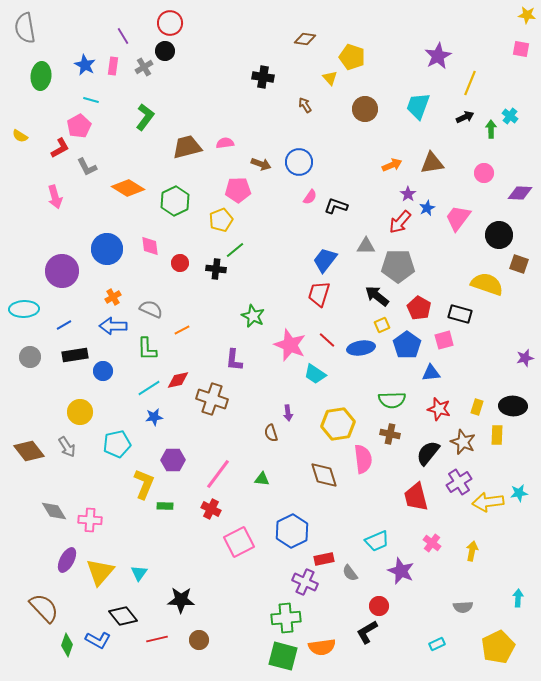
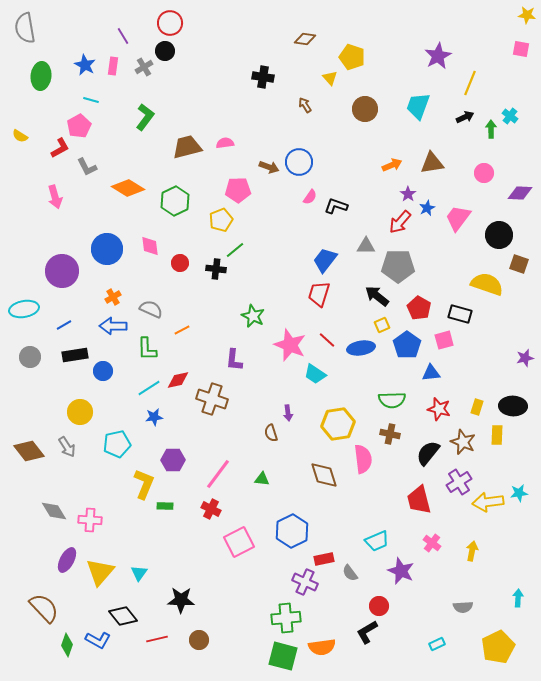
brown arrow at (261, 164): moved 8 px right, 3 px down
cyan ellipse at (24, 309): rotated 8 degrees counterclockwise
red trapezoid at (416, 497): moved 3 px right, 3 px down
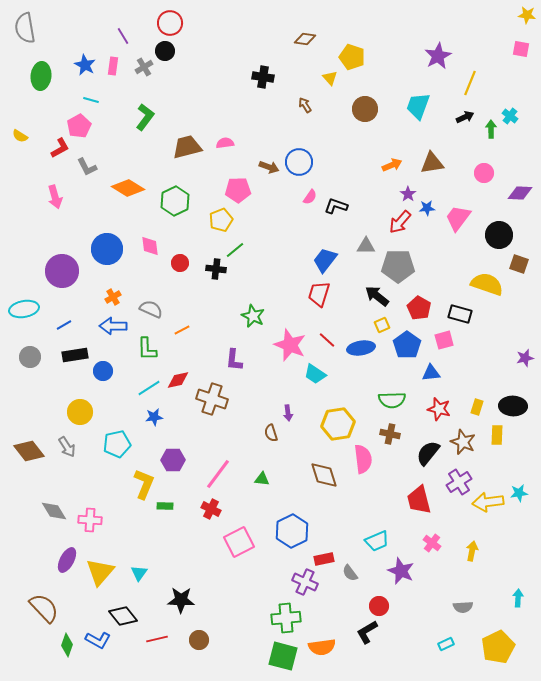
blue star at (427, 208): rotated 21 degrees clockwise
cyan rectangle at (437, 644): moved 9 px right
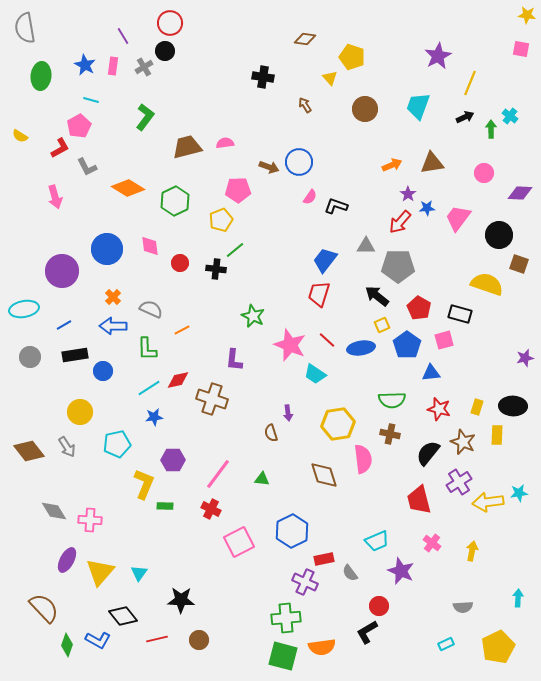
orange cross at (113, 297): rotated 14 degrees counterclockwise
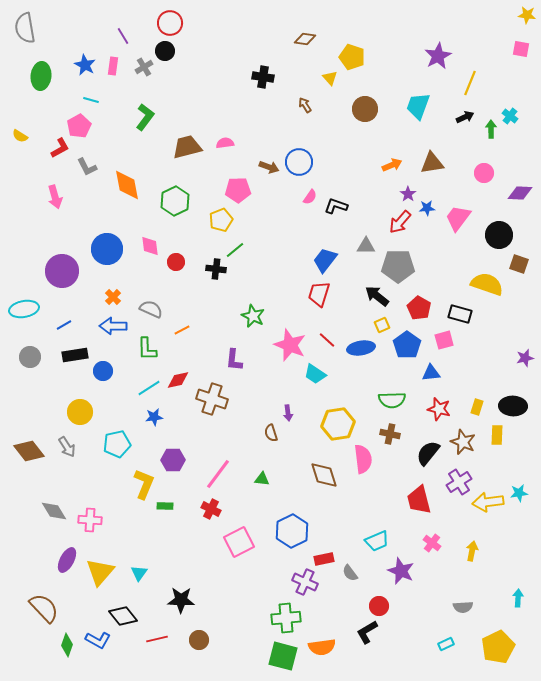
orange diamond at (128, 188): moved 1 px left, 3 px up; rotated 48 degrees clockwise
red circle at (180, 263): moved 4 px left, 1 px up
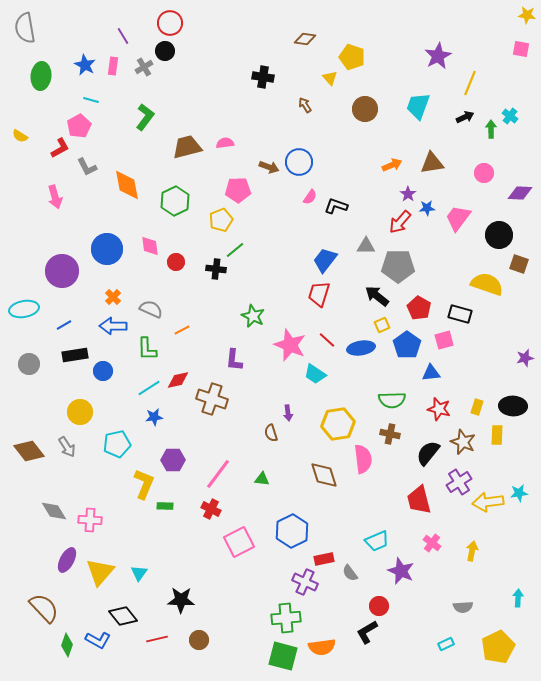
gray circle at (30, 357): moved 1 px left, 7 px down
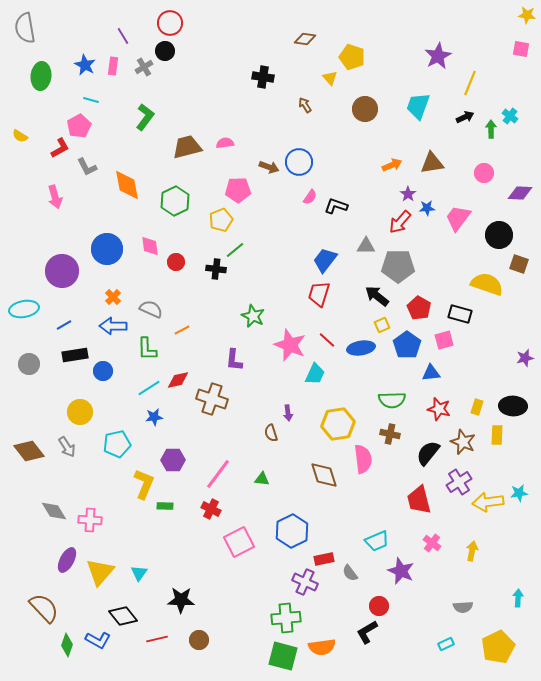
cyan trapezoid at (315, 374): rotated 100 degrees counterclockwise
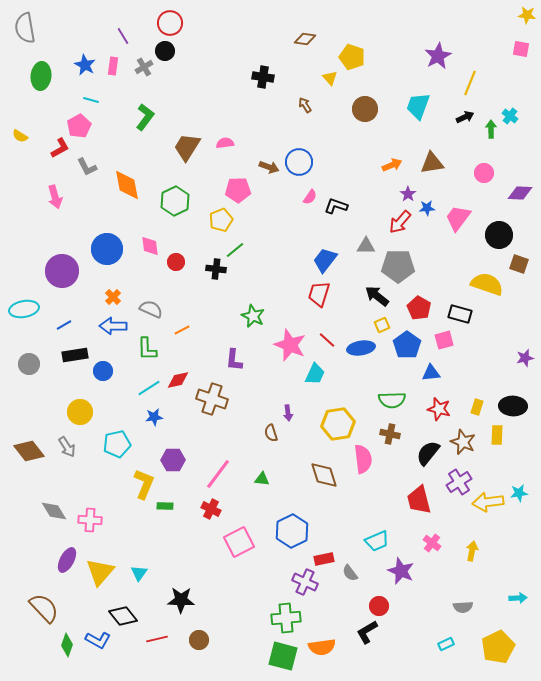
brown trapezoid at (187, 147): rotated 44 degrees counterclockwise
cyan arrow at (518, 598): rotated 84 degrees clockwise
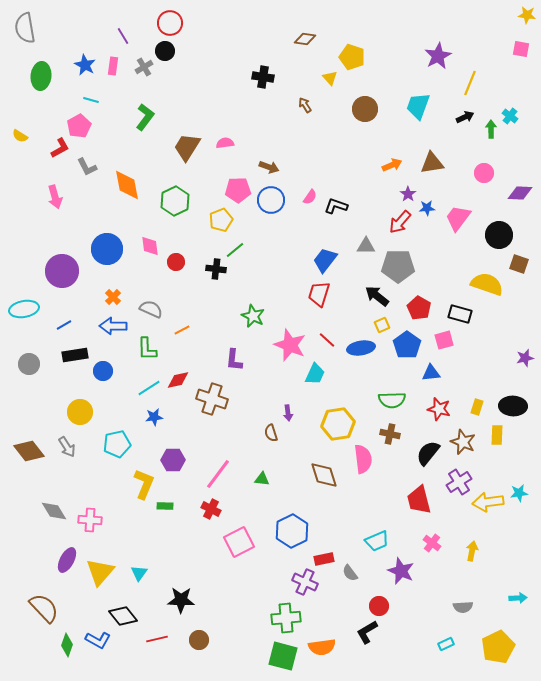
blue circle at (299, 162): moved 28 px left, 38 px down
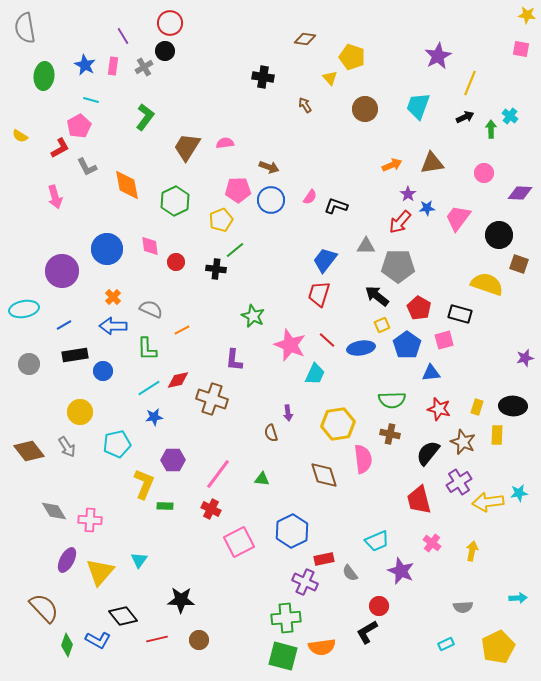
green ellipse at (41, 76): moved 3 px right
cyan triangle at (139, 573): moved 13 px up
